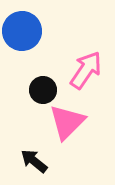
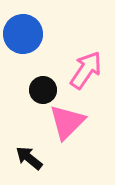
blue circle: moved 1 px right, 3 px down
black arrow: moved 5 px left, 3 px up
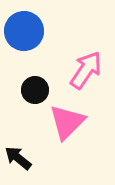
blue circle: moved 1 px right, 3 px up
black circle: moved 8 px left
black arrow: moved 11 px left
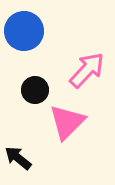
pink arrow: moved 1 px right; rotated 9 degrees clockwise
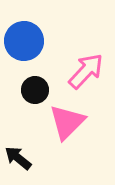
blue circle: moved 10 px down
pink arrow: moved 1 px left, 1 px down
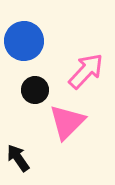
black arrow: rotated 16 degrees clockwise
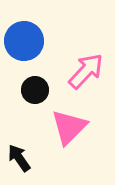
pink triangle: moved 2 px right, 5 px down
black arrow: moved 1 px right
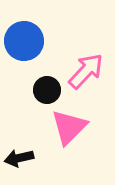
black circle: moved 12 px right
black arrow: rotated 68 degrees counterclockwise
